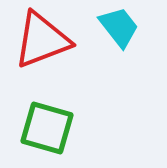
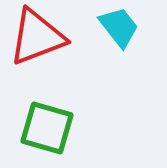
red triangle: moved 5 px left, 3 px up
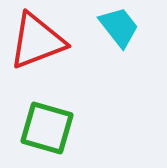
red triangle: moved 4 px down
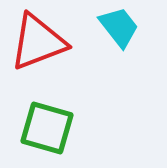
red triangle: moved 1 px right, 1 px down
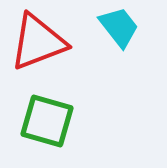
green square: moved 7 px up
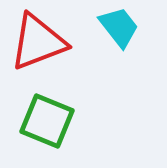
green square: rotated 6 degrees clockwise
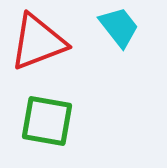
green square: rotated 12 degrees counterclockwise
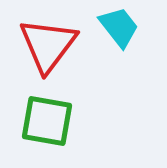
red triangle: moved 10 px right, 3 px down; rotated 32 degrees counterclockwise
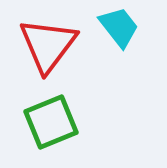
green square: moved 4 px right, 1 px down; rotated 32 degrees counterclockwise
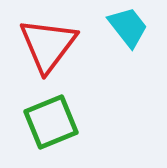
cyan trapezoid: moved 9 px right
